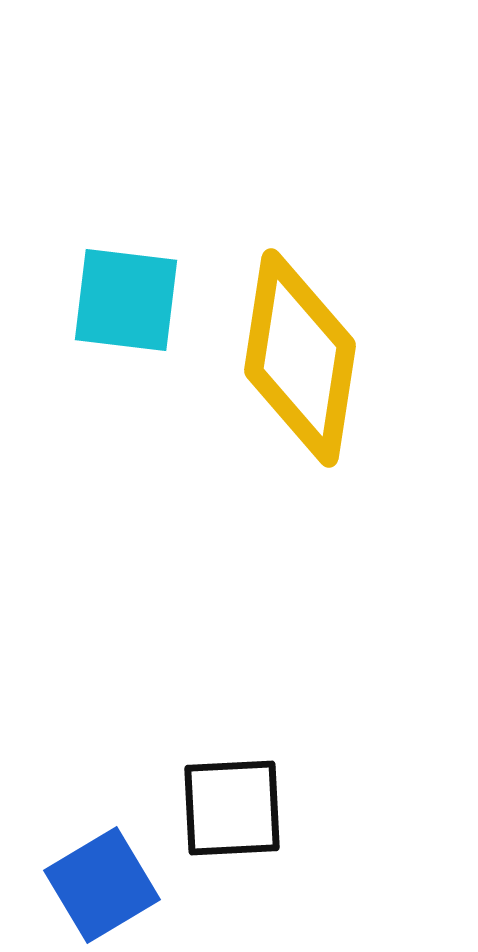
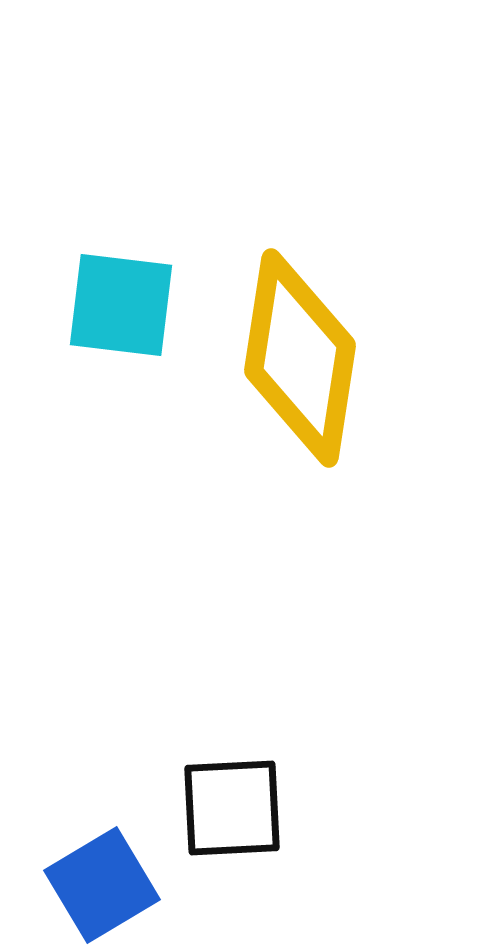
cyan square: moved 5 px left, 5 px down
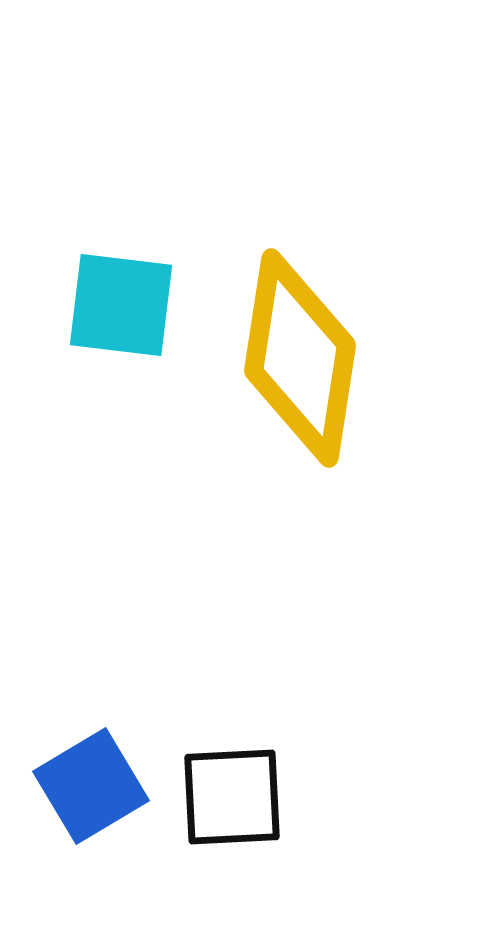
black square: moved 11 px up
blue square: moved 11 px left, 99 px up
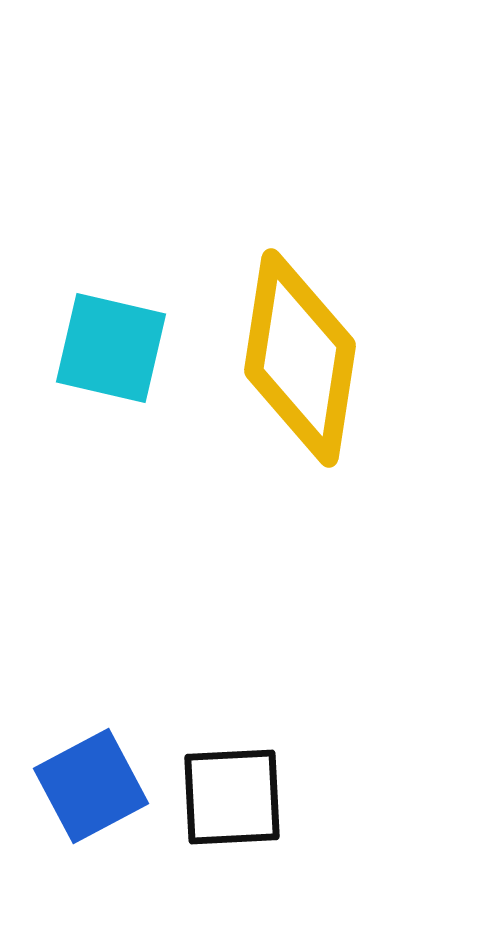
cyan square: moved 10 px left, 43 px down; rotated 6 degrees clockwise
blue square: rotated 3 degrees clockwise
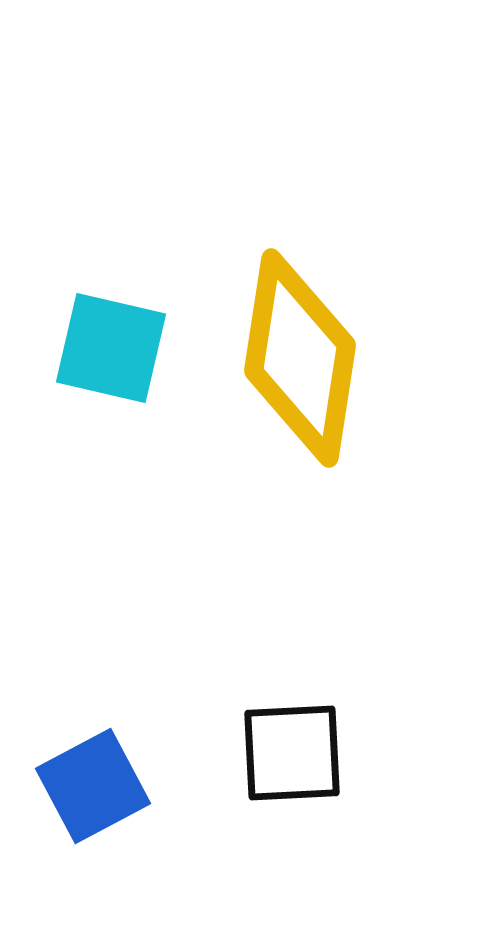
blue square: moved 2 px right
black square: moved 60 px right, 44 px up
